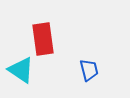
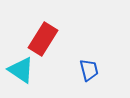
red rectangle: rotated 40 degrees clockwise
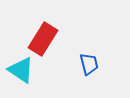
blue trapezoid: moved 6 px up
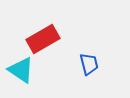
red rectangle: rotated 28 degrees clockwise
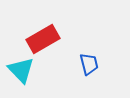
cyan triangle: rotated 12 degrees clockwise
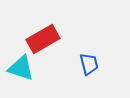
cyan triangle: moved 2 px up; rotated 28 degrees counterclockwise
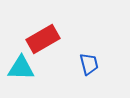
cyan triangle: rotated 16 degrees counterclockwise
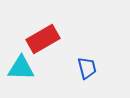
blue trapezoid: moved 2 px left, 4 px down
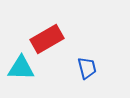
red rectangle: moved 4 px right
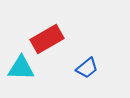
blue trapezoid: rotated 65 degrees clockwise
